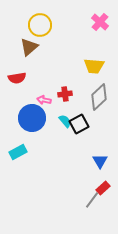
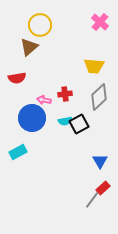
cyan semicircle: rotated 120 degrees clockwise
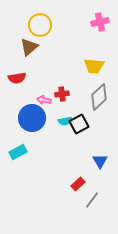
pink cross: rotated 36 degrees clockwise
red cross: moved 3 px left
red rectangle: moved 25 px left, 4 px up
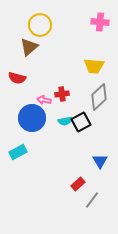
pink cross: rotated 18 degrees clockwise
red semicircle: rotated 24 degrees clockwise
black square: moved 2 px right, 2 px up
